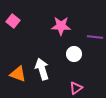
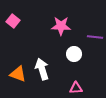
pink triangle: rotated 32 degrees clockwise
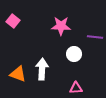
white arrow: rotated 20 degrees clockwise
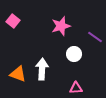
pink star: rotated 18 degrees counterclockwise
purple line: rotated 28 degrees clockwise
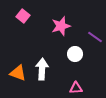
pink square: moved 10 px right, 5 px up
white circle: moved 1 px right
orange triangle: moved 1 px up
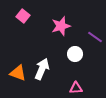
white arrow: rotated 20 degrees clockwise
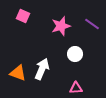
pink square: rotated 16 degrees counterclockwise
purple line: moved 3 px left, 13 px up
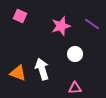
pink square: moved 3 px left
white arrow: rotated 40 degrees counterclockwise
pink triangle: moved 1 px left
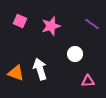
pink square: moved 5 px down
pink star: moved 10 px left
white arrow: moved 2 px left
orange triangle: moved 2 px left
pink triangle: moved 13 px right, 7 px up
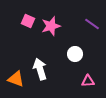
pink square: moved 8 px right
orange triangle: moved 6 px down
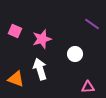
pink square: moved 13 px left, 10 px down
pink star: moved 9 px left, 13 px down
pink triangle: moved 6 px down
